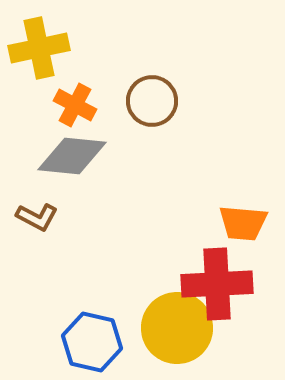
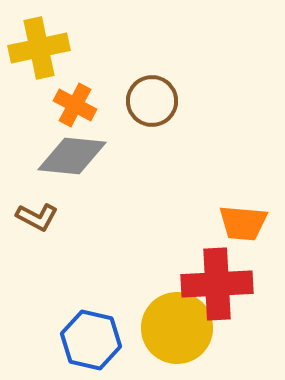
blue hexagon: moved 1 px left, 2 px up
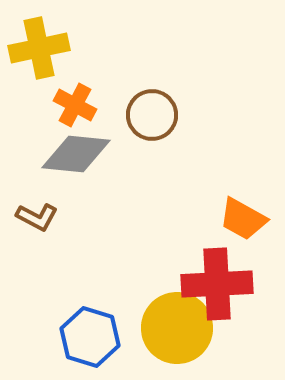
brown circle: moved 14 px down
gray diamond: moved 4 px right, 2 px up
orange trapezoid: moved 4 px up; rotated 24 degrees clockwise
blue hexagon: moved 1 px left, 3 px up; rotated 4 degrees clockwise
